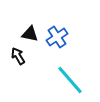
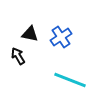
blue cross: moved 4 px right
cyan line: rotated 28 degrees counterclockwise
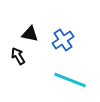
blue cross: moved 2 px right, 3 px down
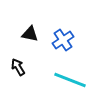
black arrow: moved 11 px down
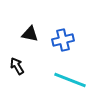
blue cross: rotated 20 degrees clockwise
black arrow: moved 1 px left, 1 px up
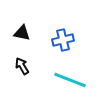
black triangle: moved 8 px left, 1 px up
black arrow: moved 5 px right
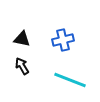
black triangle: moved 6 px down
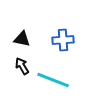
blue cross: rotated 10 degrees clockwise
cyan line: moved 17 px left
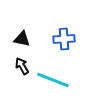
blue cross: moved 1 px right, 1 px up
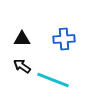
black triangle: rotated 12 degrees counterclockwise
black arrow: rotated 24 degrees counterclockwise
